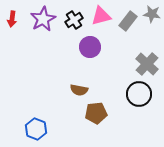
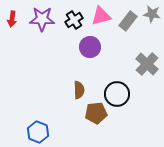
purple star: moved 1 px left; rotated 30 degrees clockwise
brown semicircle: rotated 102 degrees counterclockwise
black circle: moved 22 px left
blue hexagon: moved 2 px right, 3 px down
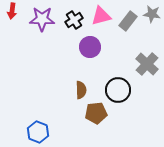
red arrow: moved 8 px up
brown semicircle: moved 2 px right
black circle: moved 1 px right, 4 px up
